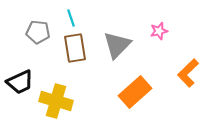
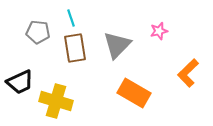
orange rectangle: moved 1 px left, 1 px down; rotated 72 degrees clockwise
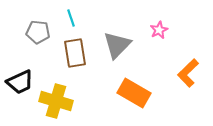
pink star: moved 1 px up; rotated 12 degrees counterclockwise
brown rectangle: moved 5 px down
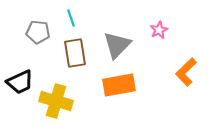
orange L-shape: moved 2 px left, 1 px up
orange rectangle: moved 15 px left, 8 px up; rotated 40 degrees counterclockwise
